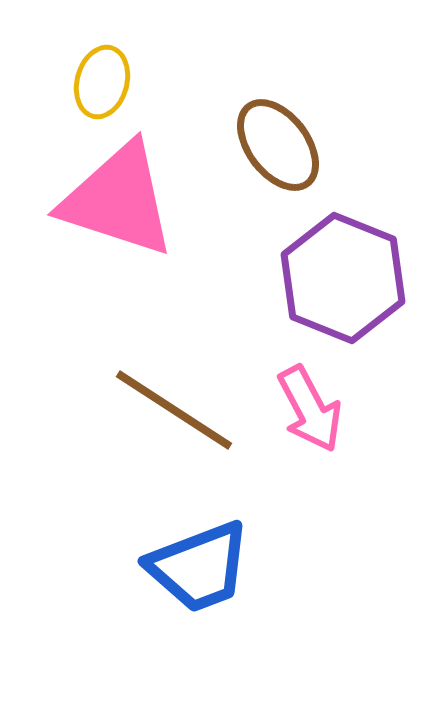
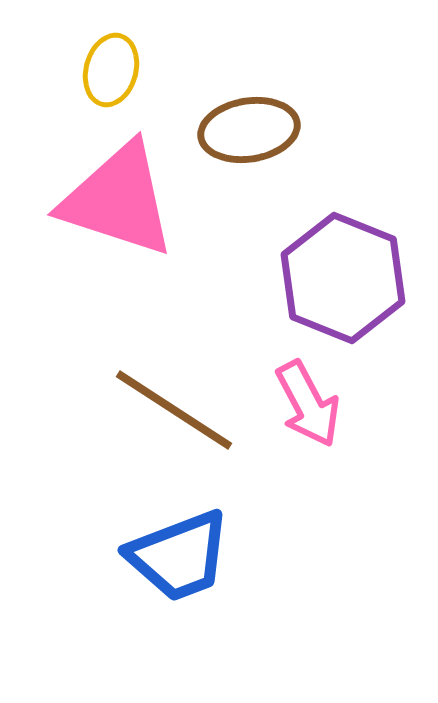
yellow ellipse: moved 9 px right, 12 px up
brown ellipse: moved 29 px left, 15 px up; rotated 62 degrees counterclockwise
pink arrow: moved 2 px left, 5 px up
blue trapezoid: moved 20 px left, 11 px up
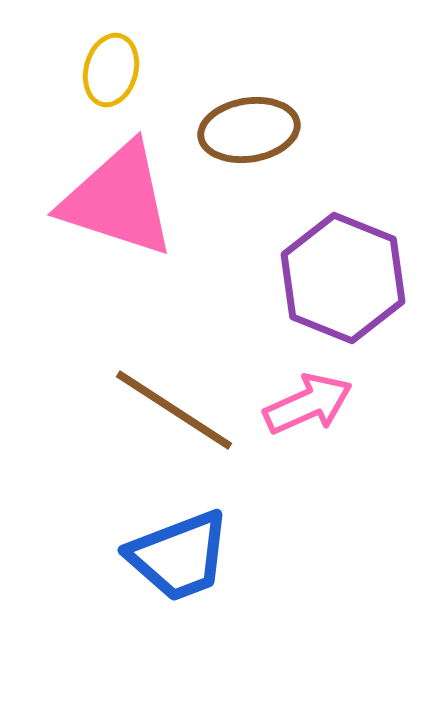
pink arrow: rotated 86 degrees counterclockwise
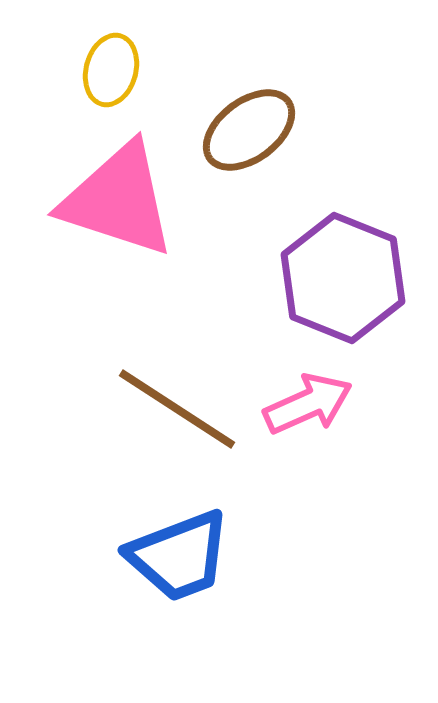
brown ellipse: rotated 28 degrees counterclockwise
brown line: moved 3 px right, 1 px up
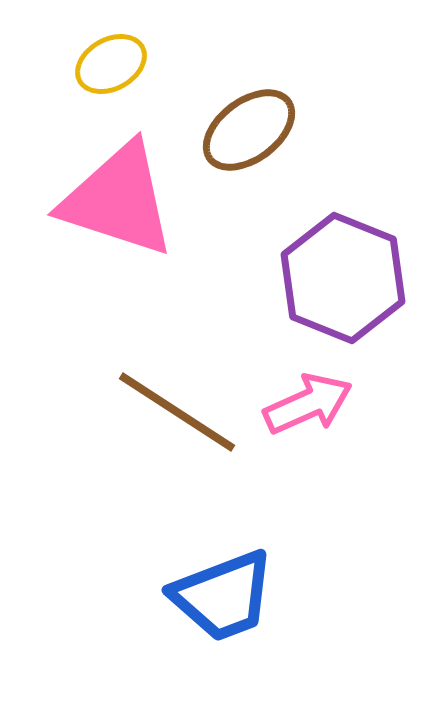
yellow ellipse: moved 6 px up; rotated 46 degrees clockwise
brown line: moved 3 px down
blue trapezoid: moved 44 px right, 40 px down
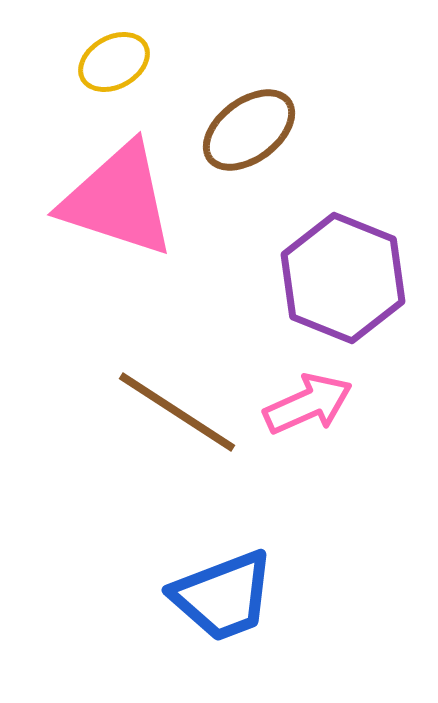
yellow ellipse: moved 3 px right, 2 px up
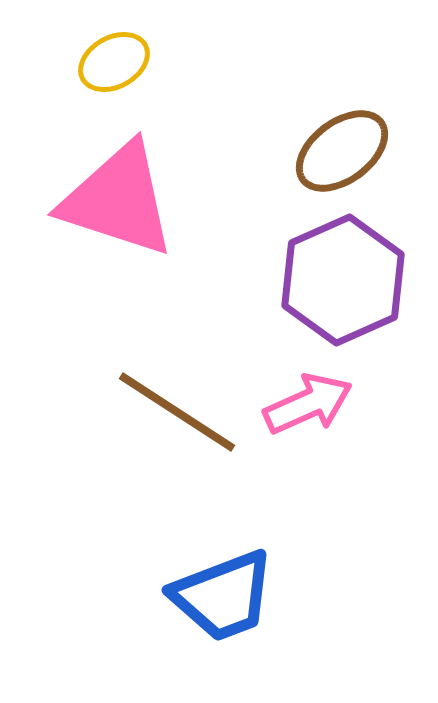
brown ellipse: moved 93 px right, 21 px down
purple hexagon: moved 2 px down; rotated 14 degrees clockwise
